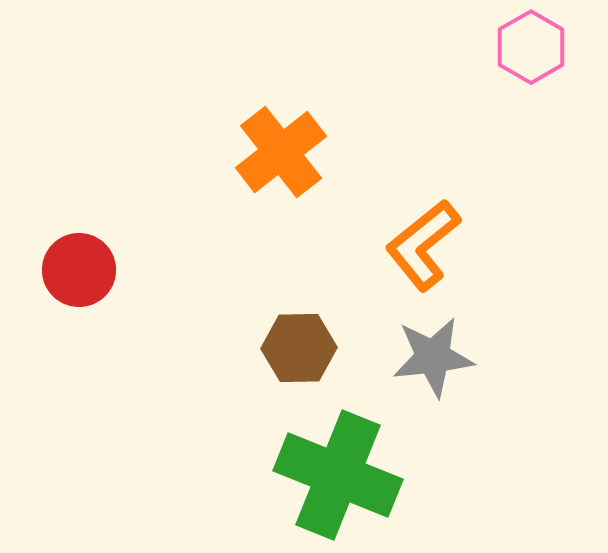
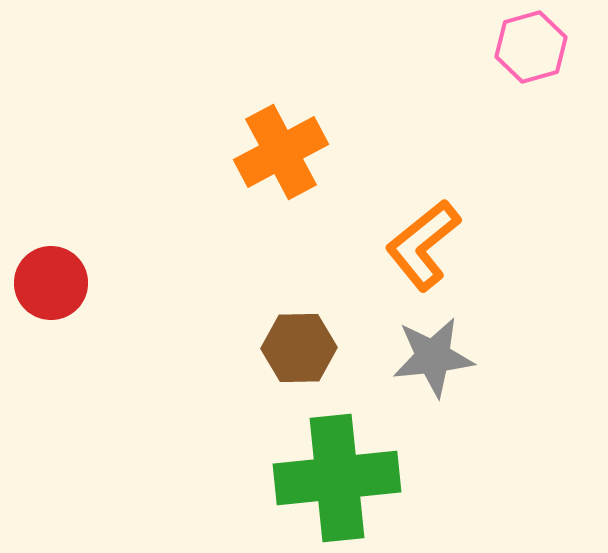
pink hexagon: rotated 14 degrees clockwise
orange cross: rotated 10 degrees clockwise
red circle: moved 28 px left, 13 px down
green cross: moved 1 px left, 3 px down; rotated 28 degrees counterclockwise
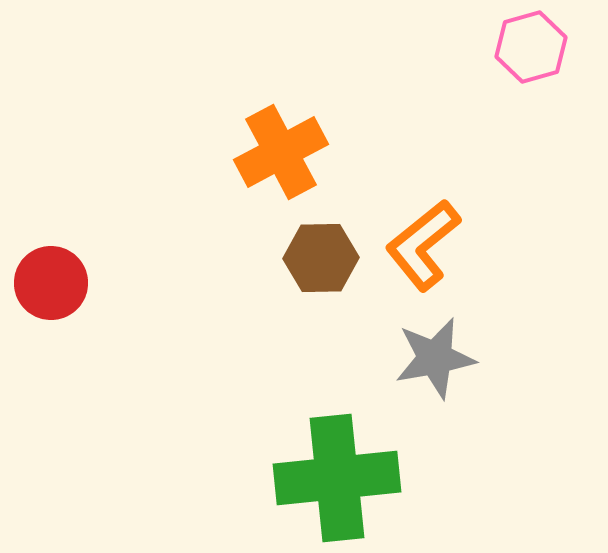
brown hexagon: moved 22 px right, 90 px up
gray star: moved 2 px right, 1 px down; rotated 4 degrees counterclockwise
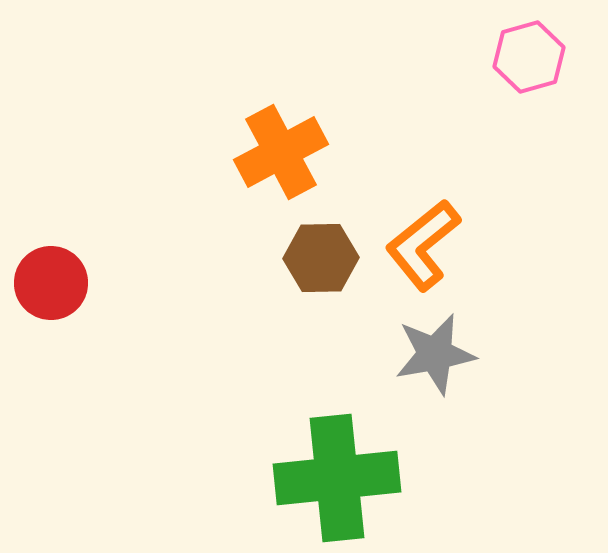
pink hexagon: moved 2 px left, 10 px down
gray star: moved 4 px up
